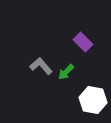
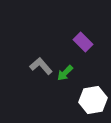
green arrow: moved 1 px left, 1 px down
white hexagon: rotated 20 degrees counterclockwise
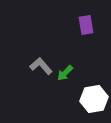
purple rectangle: moved 3 px right, 17 px up; rotated 36 degrees clockwise
white hexagon: moved 1 px right, 1 px up
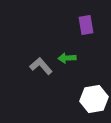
green arrow: moved 2 px right, 15 px up; rotated 42 degrees clockwise
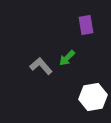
green arrow: rotated 42 degrees counterclockwise
white hexagon: moved 1 px left, 2 px up
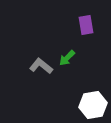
gray L-shape: rotated 10 degrees counterclockwise
white hexagon: moved 8 px down
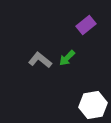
purple rectangle: rotated 60 degrees clockwise
gray L-shape: moved 1 px left, 6 px up
